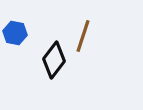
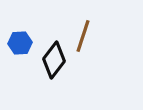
blue hexagon: moved 5 px right, 10 px down; rotated 15 degrees counterclockwise
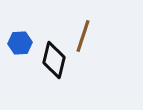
black diamond: rotated 24 degrees counterclockwise
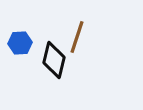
brown line: moved 6 px left, 1 px down
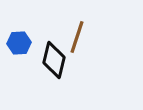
blue hexagon: moved 1 px left
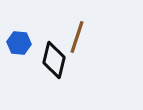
blue hexagon: rotated 10 degrees clockwise
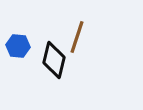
blue hexagon: moved 1 px left, 3 px down
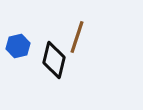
blue hexagon: rotated 20 degrees counterclockwise
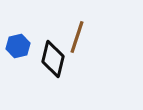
black diamond: moved 1 px left, 1 px up
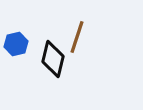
blue hexagon: moved 2 px left, 2 px up
